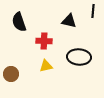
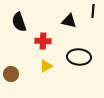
red cross: moved 1 px left
yellow triangle: rotated 16 degrees counterclockwise
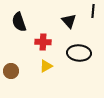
black triangle: rotated 35 degrees clockwise
red cross: moved 1 px down
black ellipse: moved 4 px up
brown circle: moved 3 px up
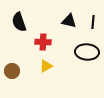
black line: moved 11 px down
black triangle: rotated 35 degrees counterclockwise
black ellipse: moved 8 px right, 1 px up
brown circle: moved 1 px right
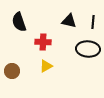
black ellipse: moved 1 px right, 3 px up
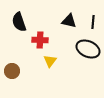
red cross: moved 3 px left, 2 px up
black ellipse: rotated 20 degrees clockwise
yellow triangle: moved 4 px right, 5 px up; rotated 24 degrees counterclockwise
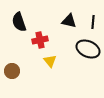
red cross: rotated 14 degrees counterclockwise
yellow triangle: rotated 16 degrees counterclockwise
